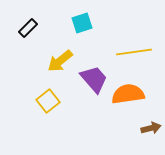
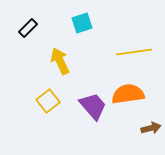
yellow arrow: rotated 104 degrees clockwise
purple trapezoid: moved 1 px left, 27 px down
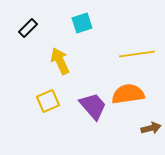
yellow line: moved 3 px right, 2 px down
yellow square: rotated 15 degrees clockwise
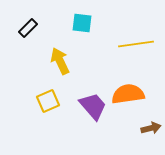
cyan square: rotated 25 degrees clockwise
yellow line: moved 1 px left, 10 px up
